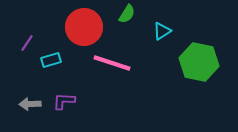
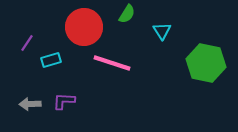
cyan triangle: rotated 30 degrees counterclockwise
green hexagon: moved 7 px right, 1 px down
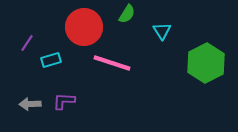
green hexagon: rotated 21 degrees clockwise
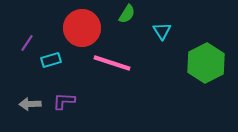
red circle: moved 2 px left, 1 px down
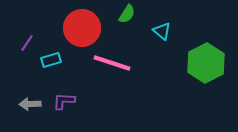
cyan triangle: rotated 18 degrees counterclockwise
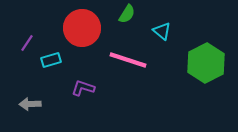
pink line: moved 16 px right, 3 px up
purple L-shape: moved 19 px right, 13 px up; rotated 15 degrees clockwise
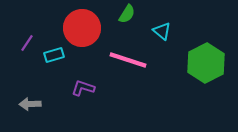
cyan rectangle: moved 3 px right, 5 px up
